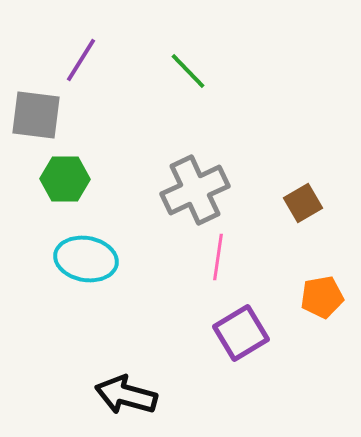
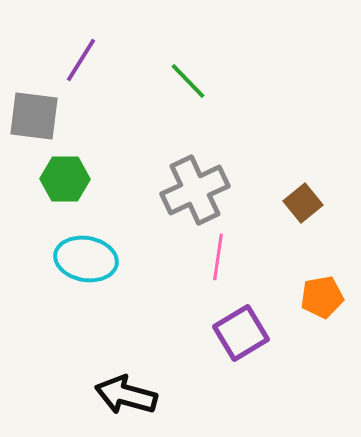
green line: moved 10 px down
gray square: moved 2 px left, 1 px down
brown square: rotated 9 degrees counterclockwise
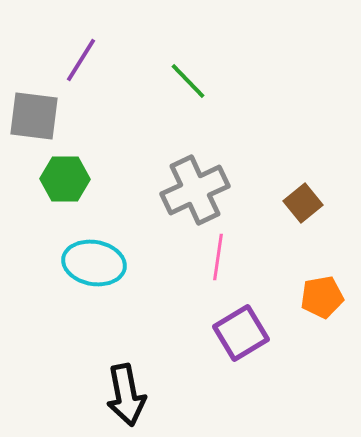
cyan ellipse: moved 8 px right, 4 px down
black arrow: rotated 116 degrees counterclockwise
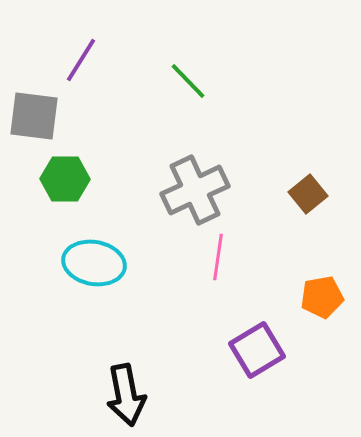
brown square: moved 5 px right, 9 px up
purple square: moved 16 px right, 17 px down
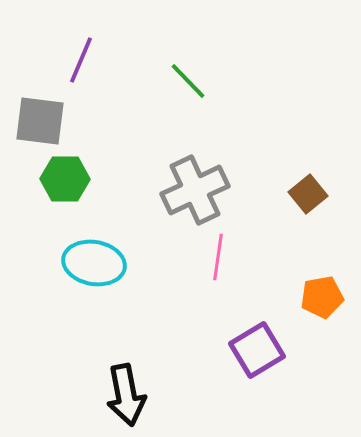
purple line: rotated 9 degrees counterclockwise
gray square: moved 6 px right, 5 px down
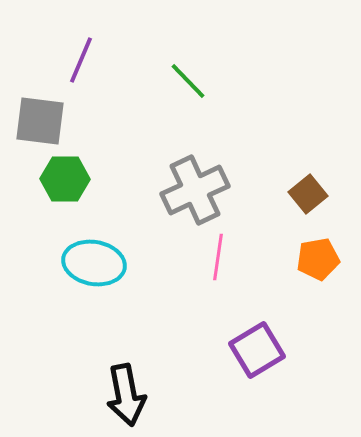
orange pentagon: moved 4 px left, 38 px up
